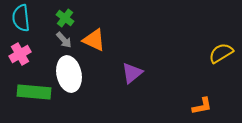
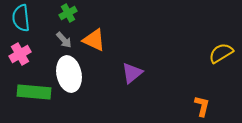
green cross: moved 3 px right, 5 px up; rotated 24 degrees clockwise
orange L-shape: rotated 65 degrees counterclockwise
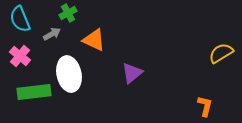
cyan semicircle: moved 1 px left, 1 px down; rotated 16 degrees counterclockwise
gray arrow: moved 12 px left, 6 px up; rotated 78 degrees counterclockwise
pink cross: moved 2 px down; rotated 20 degrees counterclockwise
green rectangle: rotated 12 degrees counterclockwise
orange L-shape: moved 3 px right
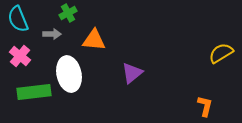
cyan semicircle: moved 2 px left
gray arrow: rotated 30 degrees clockwise
orange triangle: rotated 20 degrees counterclockwise
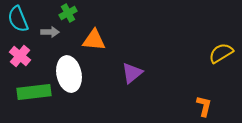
gray arrow: moved 2 px left, 2 px up
orange L-shape: moved 1 px left
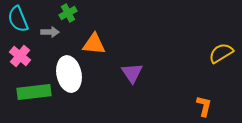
orange triangle: moved 4 px down
purple triangle: rotated 25 degrees counterclockwise
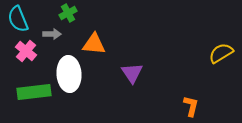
gray arrow: moved 2 px right, 2 px down
pink cross: moved 6 px right, 5 px up
white ellipse: rotated 8 degrees clockwise
orange L-shape: moved 13 px left
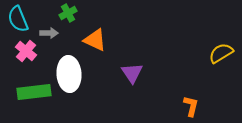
gray arrow: moved 3 px left, 1 px up
orange triangle: moved 1 px right, 4 px up; rotated 20 degrees clockwise
